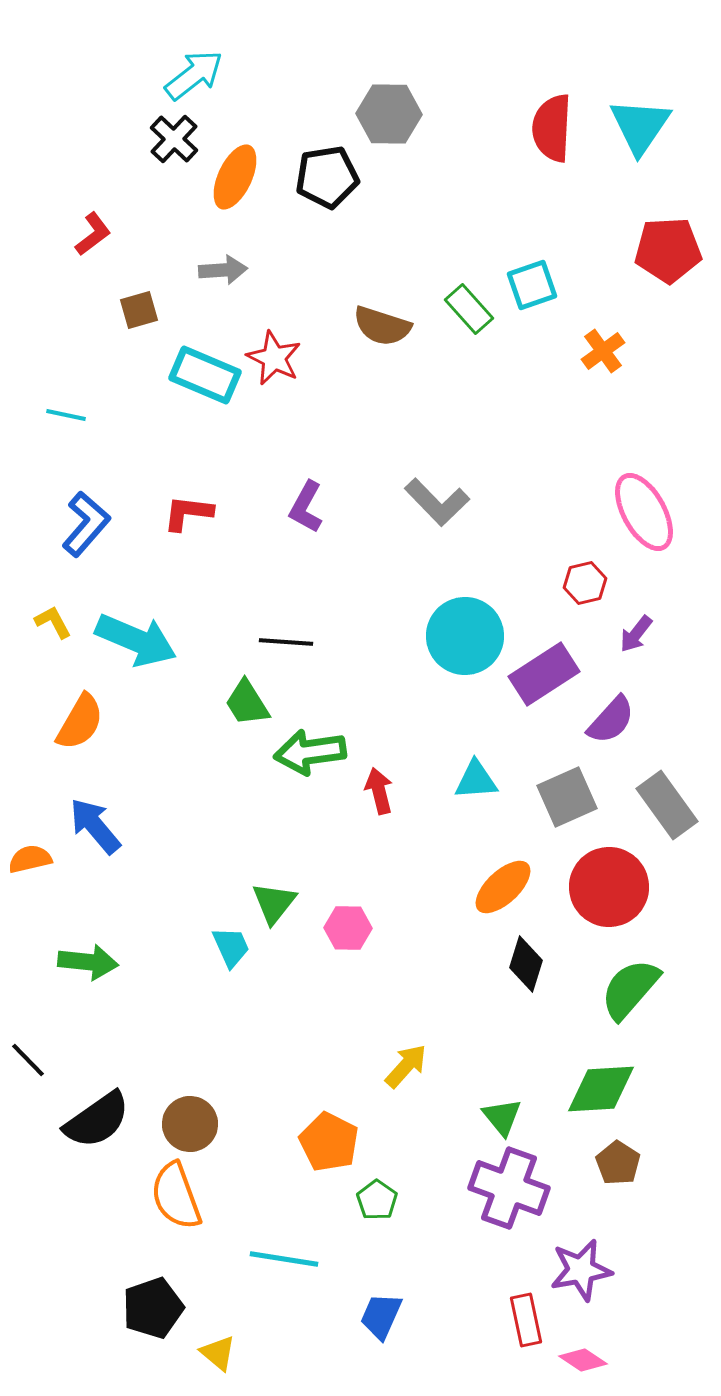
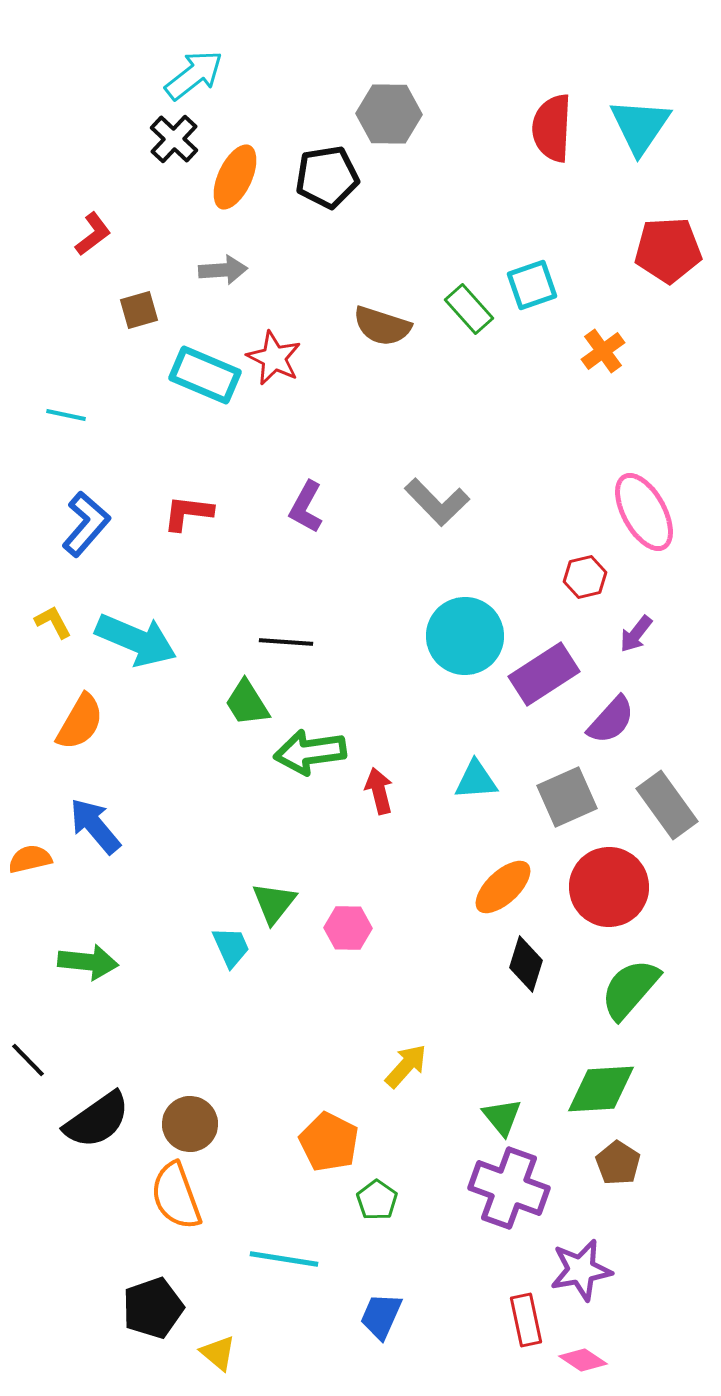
red hexagon at (585, 583): moved 6 px up
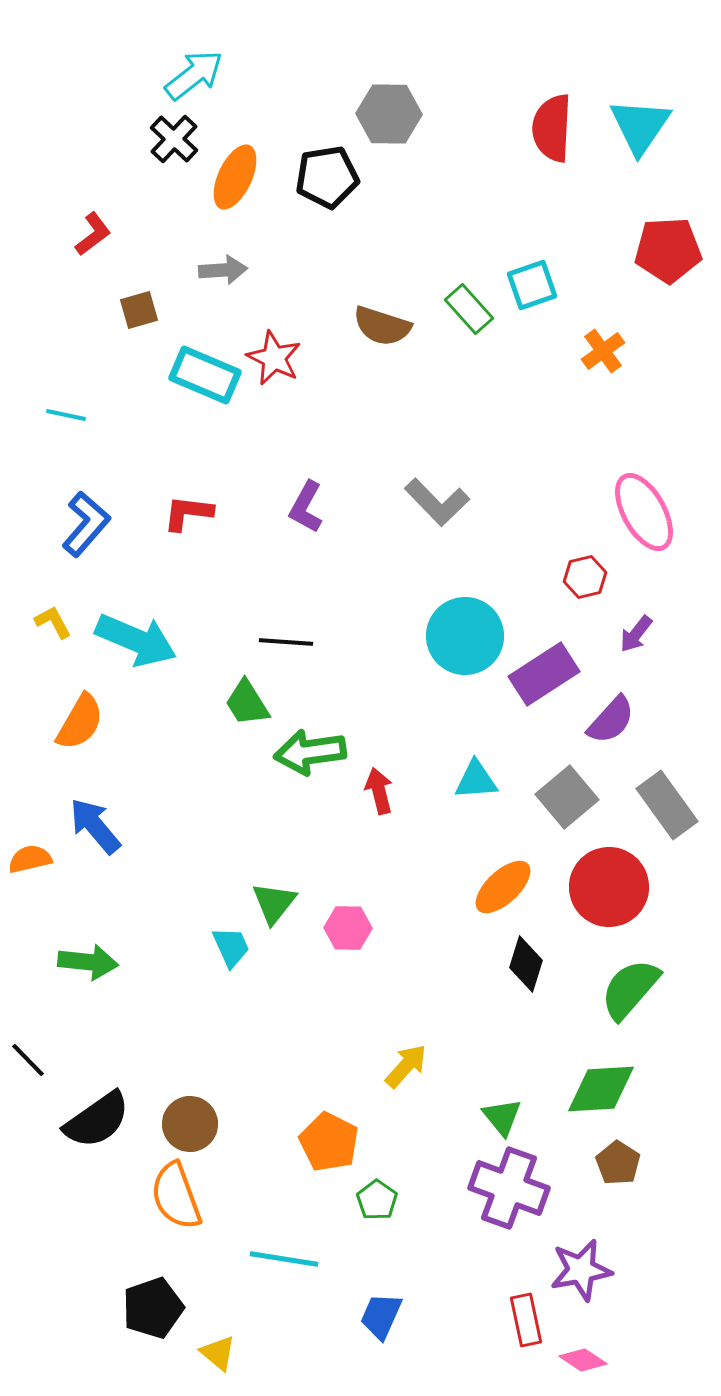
gray square at (567, 797): rotated 16 degrees counterclockwise
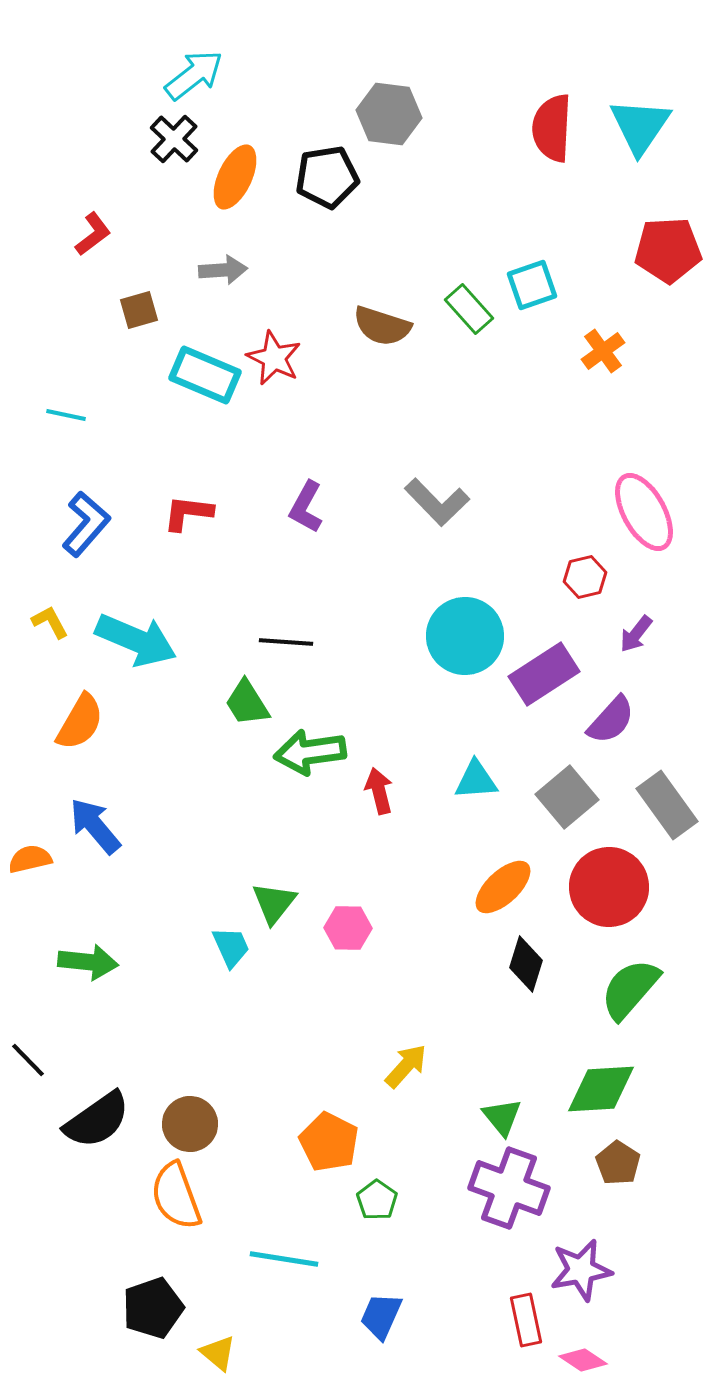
gray hexagon at (389, 114): rotated 6 degrees clockwise
yellow L-shape at (53, 622): moved 3 px left
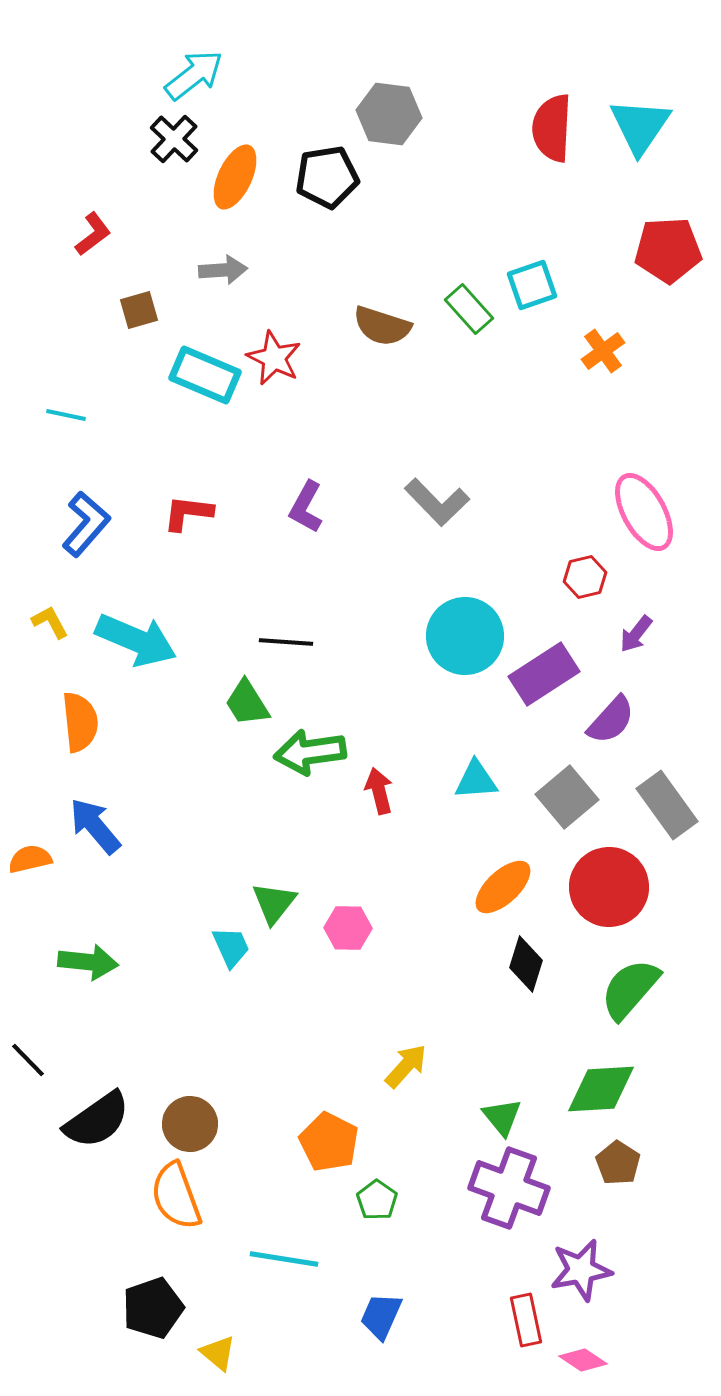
orange semicircle at (80, 722): rotated 36 degrees counterclockwise
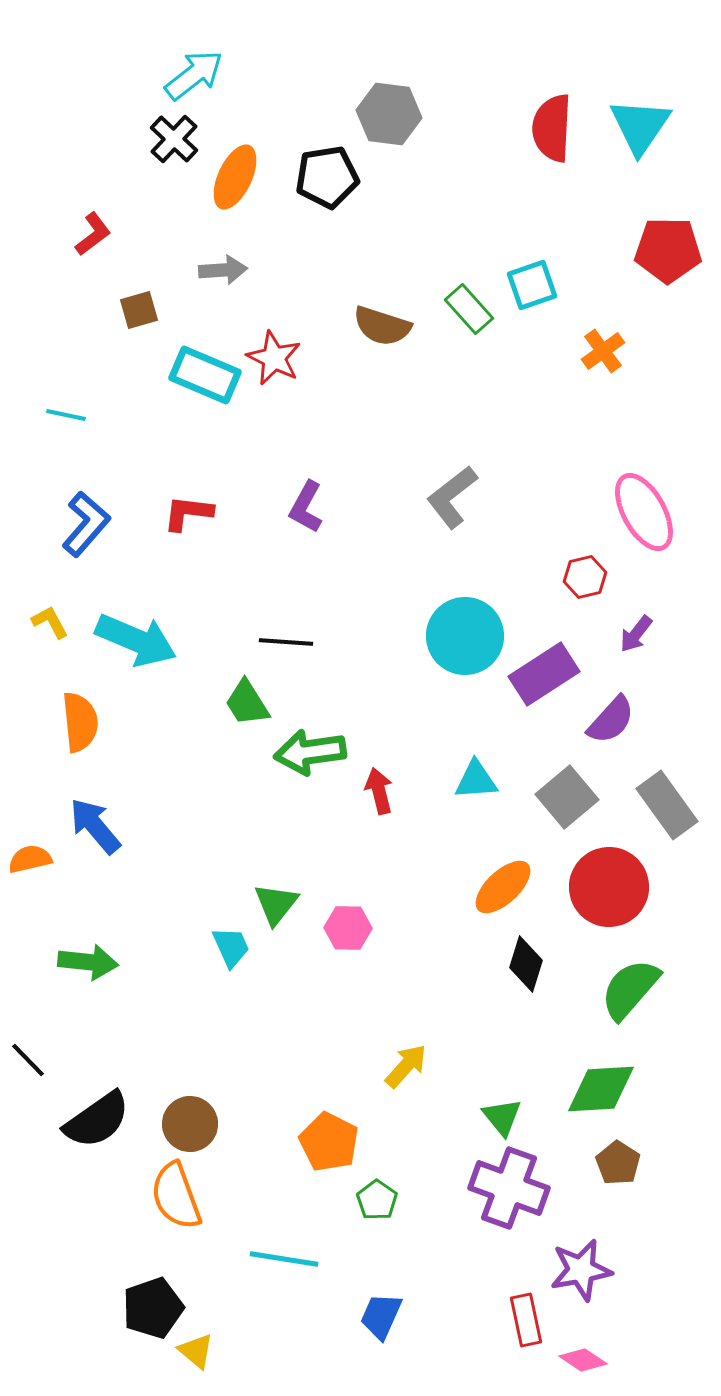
red pentagon at (668, 250): rotated 4 degrees clockwise
gray L-shape at (437, 502): moved 15 px right, 5 px up; rotated 96 degrees clockwise
green triangle at (274, 903): moved 2 px right, 1 px down
yellow triangle at (218, 1353): moved 22 px left, 2 px up
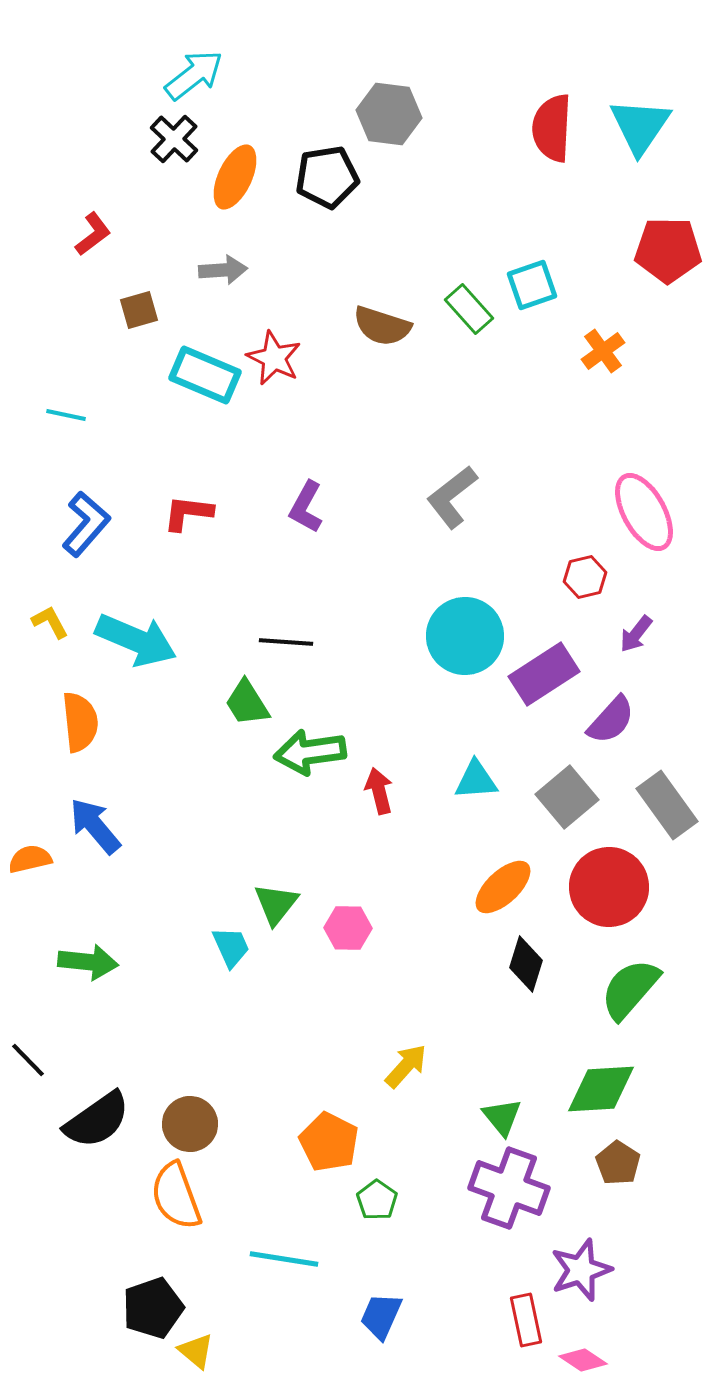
purple star at (581, 1270): rotated 8 degrees counterclockwise
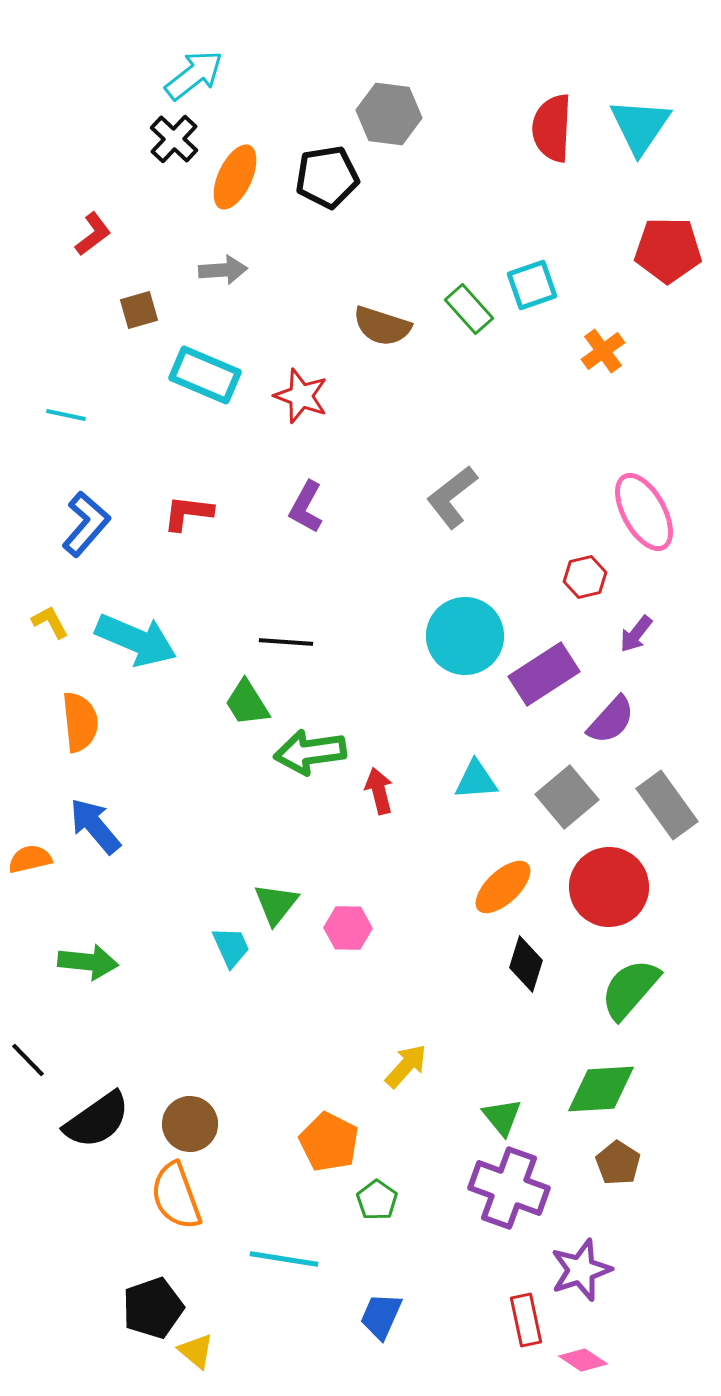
red star at (274, 358): moved 27 px right, 38 px down; rotated 6 degrees counterclockwise
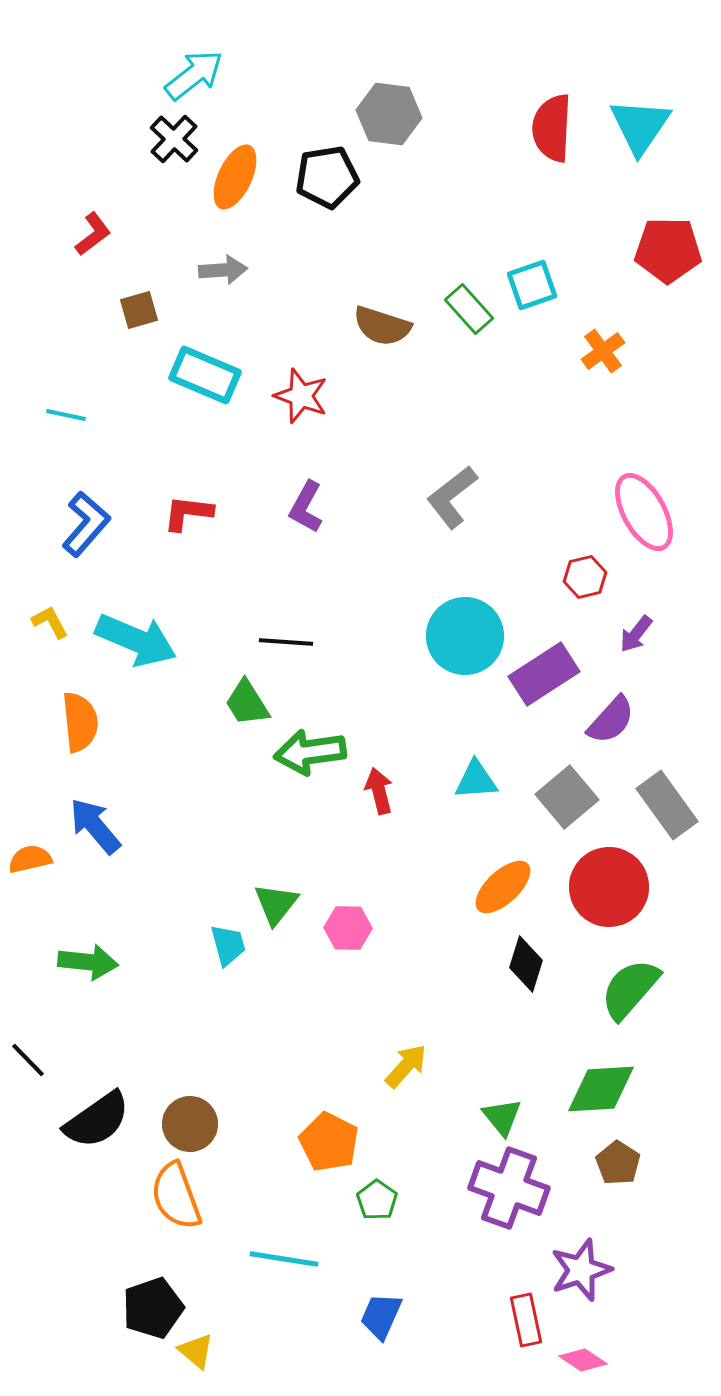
cyan trapezoid at (231, 947): moved 3 px left, 2 px up; rotated 9 degrees clockwise
